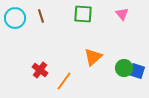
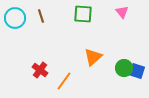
pink triangle: moved 2 px up
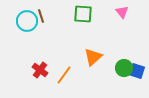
cyan circle: moved 12 px right, 3 px down
orange line: moved 6 px up
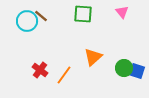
brown line: rotated 32 degrees counterclockwise
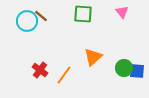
blue square: rotated 14 degrees counterclockwise
